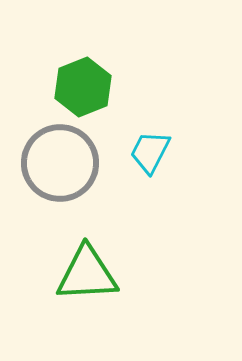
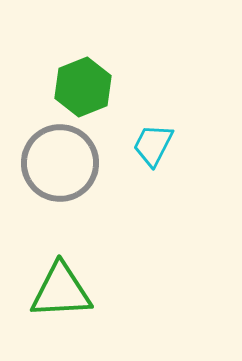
cyan trapezoid: moved 3 px right, 7 px up
green triangle: moved 26 px left, 17 px down
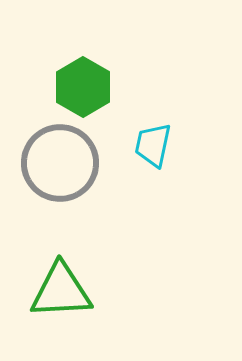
green hexagon: rotated 8 degrees counterclockwise
cyan trapezoid: rotated 15 degrees counterclockwise
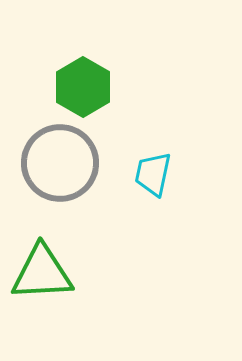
cyan trapezoid: moved 29 px down
green triangle: moved 19 px left, 18 px up
